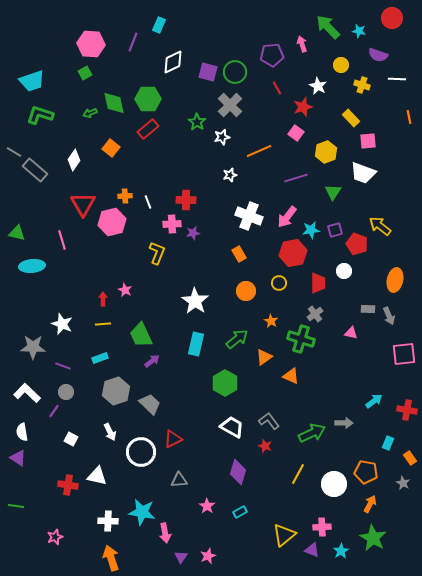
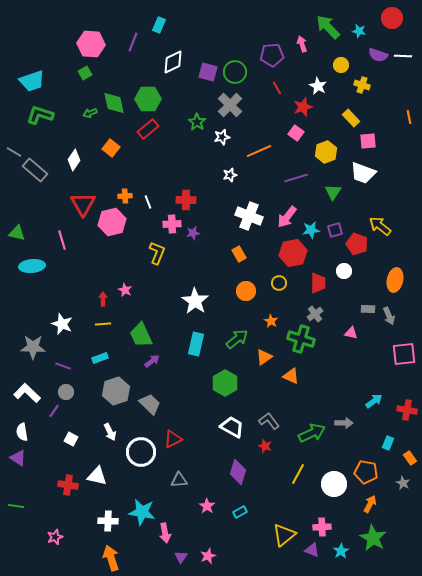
white line at (397, 79): moved 6 px right, 23 px up
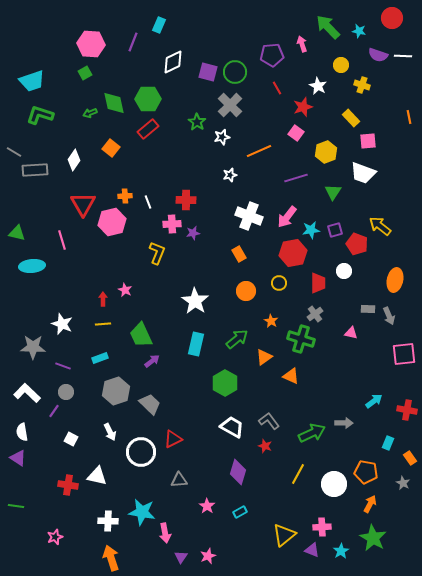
gray rectangle at (35, 170): rotated 45 degrees counterclockwise
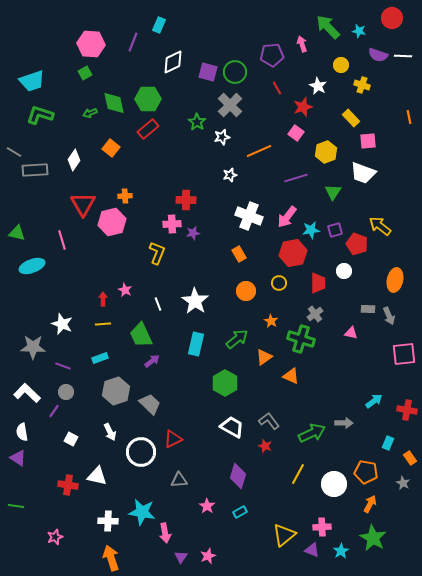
white line at (148, 202): moved 10 px right, 102 px down
cyan ellipse at (32, 266): rotated 15 degrees counterclockwise
purple diamond at (238, 472): moved 4 px down
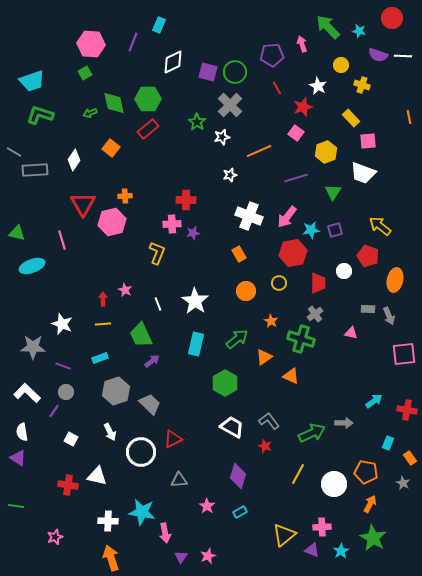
red pentagon at (357, 244): moved 11 px right, 12 px down
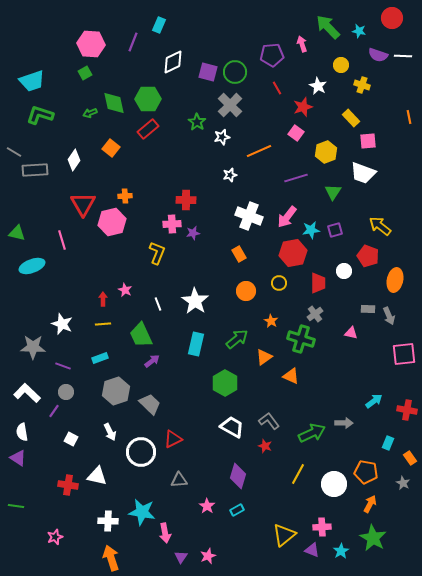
cyan rectangle at (240, 512): moved 3 px left, 2 px up
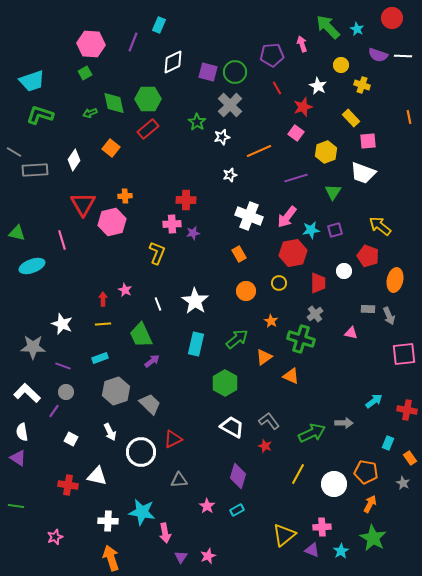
cyan star at (359, 31): moved 2 px left, 2 px up; rotated 16 degrees clockwise
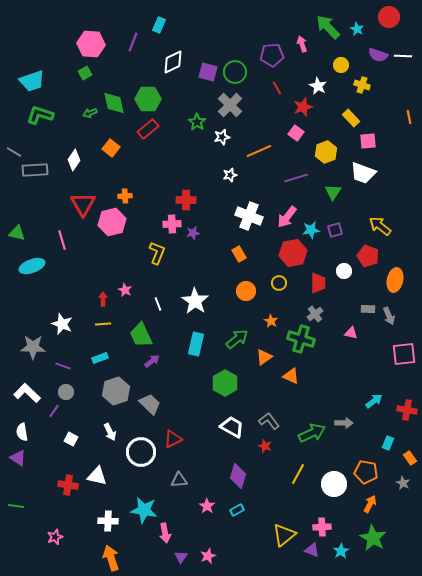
red circle at (392, 18): moved 3 px left, 1 px up
cyan star at (142, 512): moved 2 px right, 2 px up
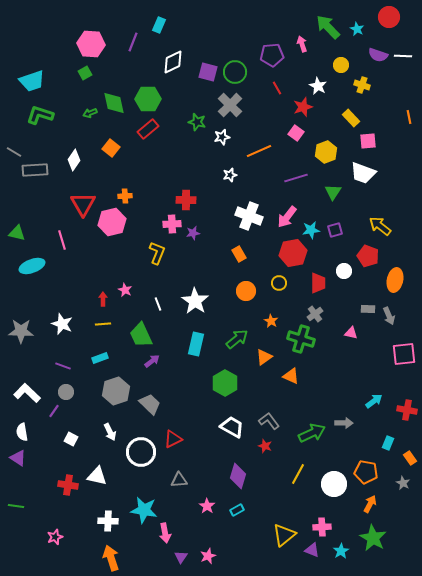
green star at (197, 122): rotated 18 degrees counterclockwise
gray star at (33, 347): moved 12 px left, 16 px up
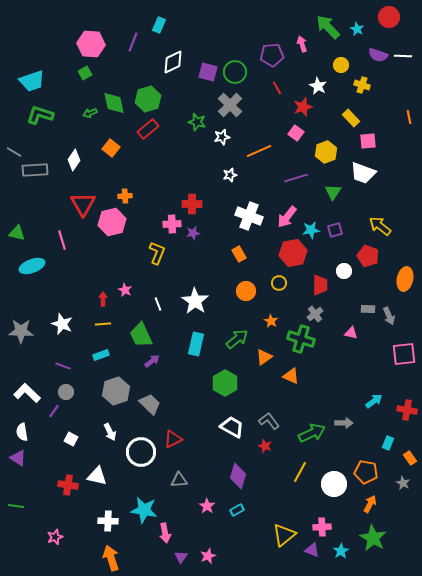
green hexagon at (148, 99): rotated 15 degrees counterclockwise
red cross at (186, 200): moved 6 px right, 4 px down
orange ellipse at (395, 280): moved 10 px right, 1 px up
red trapezoid at (318, 283): moved 2 px right, 2 px down
cyan rectangle at (100, 358): moved 1 px right, 3 px up
yellow line at (298, 474): moved 2 px right, 2 px up
